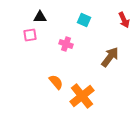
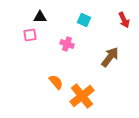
pink cross: moved 1 px right
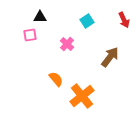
cyan square: moved 3 px right, 1 px down; rotated 32 degrees clockwise
pink cross: rotated 24 degrees clockwise
orange semicircle: moved 3 px up
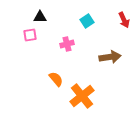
pink cross: rotated 32 degrees clockwise
brown arrow: rotated 45 degrees clockwise
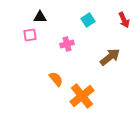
cyan square: moved 1 px right, 1 px up
brown arrow: rotated 30 degrees counterclockwise
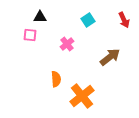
pink square: rotated 16 degrees clockwise
pink cross: rotated 24 degrees counterclockwise
orange semicircle: rotated 35 degrees clockwise
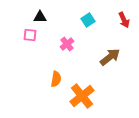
orange semicircle: rotated 14 degrees clockwise
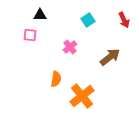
black triangle: moved 2 px up
pink cross: moved 3 px right, 3 px down
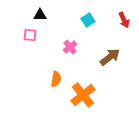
orange cross: moved 1 px right, 1 px up
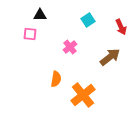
red arrow: moved 3 px left, 7 px down
pink square: moved 1 px up
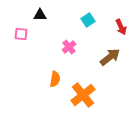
pink square: moved 9 px left
pink cross: moved 1 px left
orange semicircle: moved 1 px left
